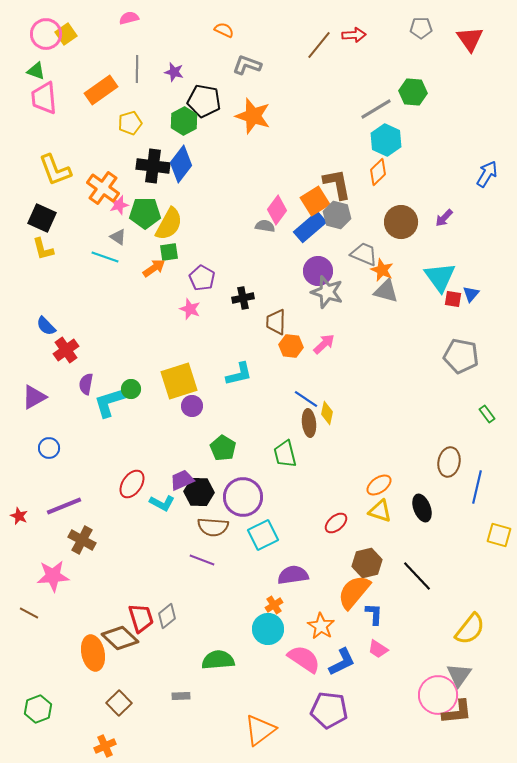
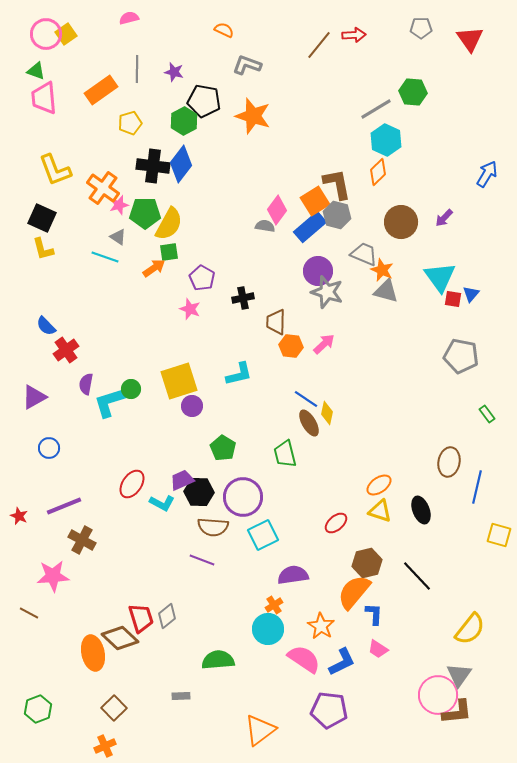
brown ellipse at (309, 423): rotated 24 degrees counterclockwise
black ellipse at (422, 508): moved 1 px left, 2 px down
brown square at (119, 703): moved 5 px left, 5 px down
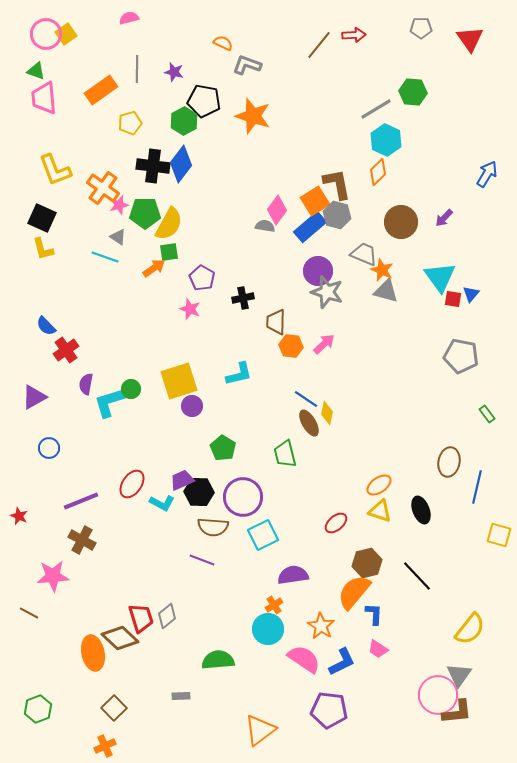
orange semicircle at (224, 30): moved 1 px left, 13 px down
purple line at (64, 506): moved 17 px right, 5 px up
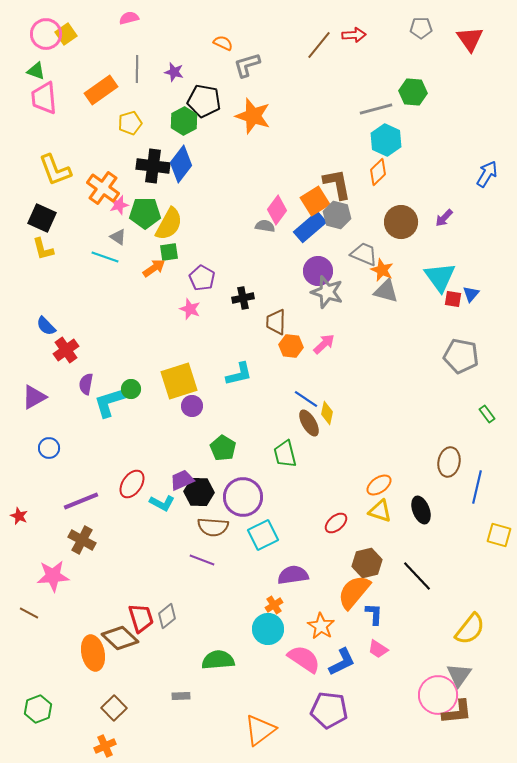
gray L-shape at (247, 65): rotated 36 degrees counterclockwise
gray line at (376, 109): rotated 16 degrees clockwise
